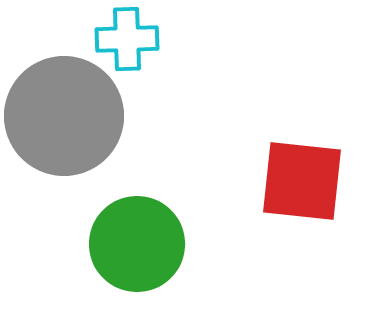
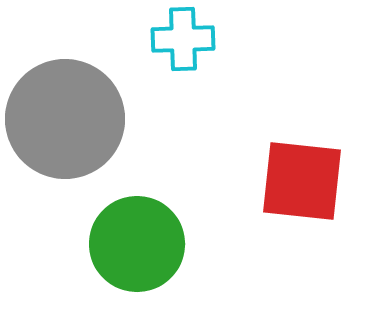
cyan cross: moved 56 px right
gray circle: moved 1 px right, 3 px down
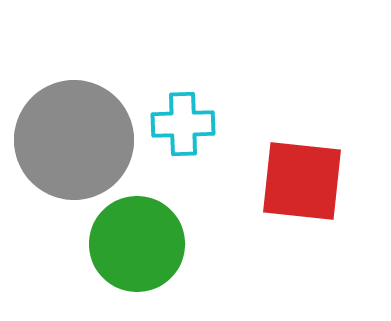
cyan cross: moved 85 px down
gray circle: moved 9 px right, 21 px down
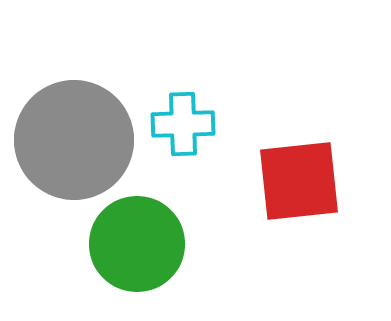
red square: moved 3 px left; rotated 12 degrees counterclockwise
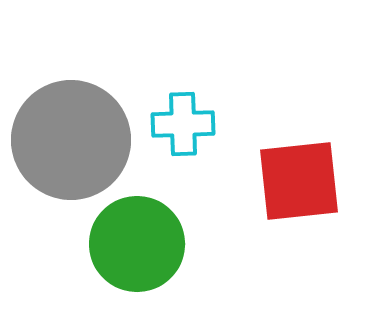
gray circle: moved 3 px left
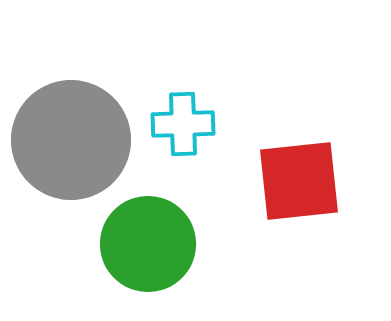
green circle: moved 11 px right
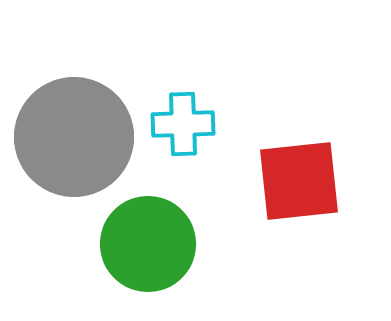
gray circle: moved 3 px right, 3 px up
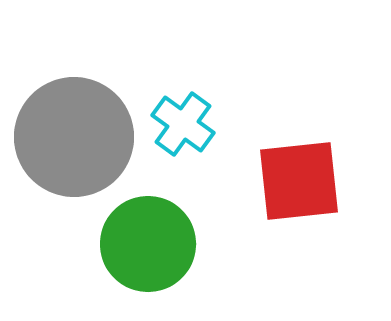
cyan cross: rotated 38 degrees clockwise
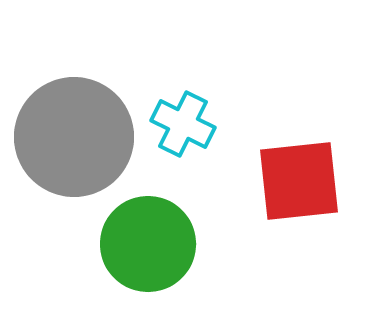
cyan cross: rotated 10 degrees counterclockwise
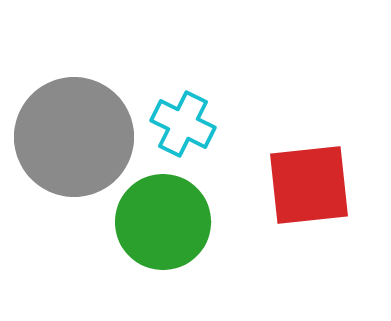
red square: moved 10 px right, 4 px down
green circle: moved 15 px right, 22 px up
